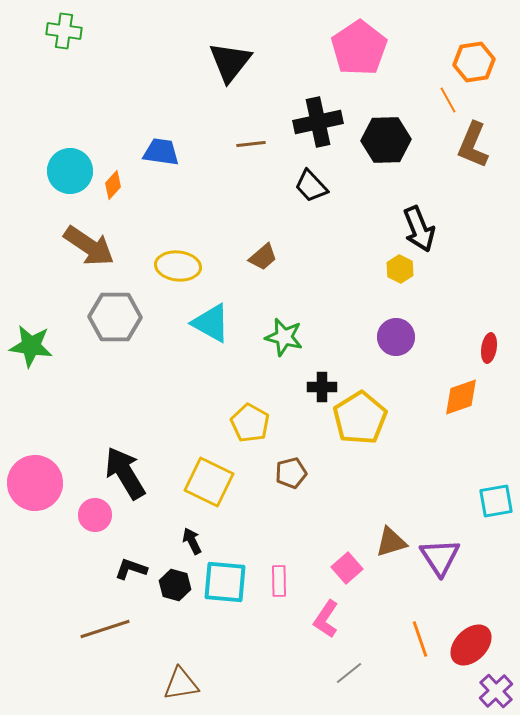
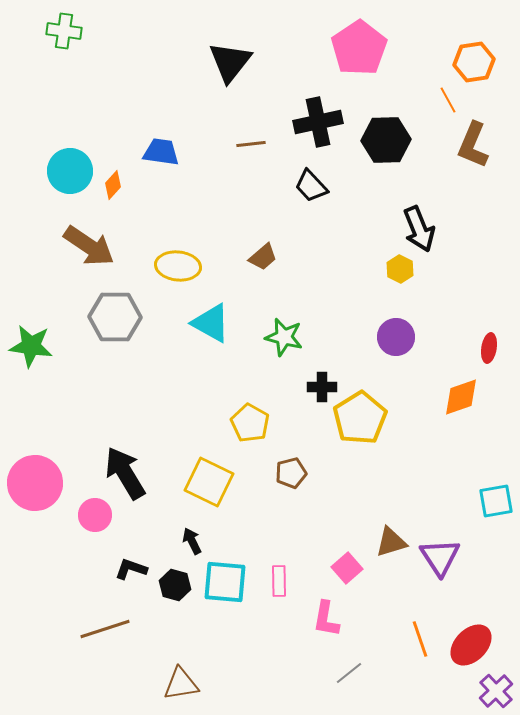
pink L-shape at (326, 619): rotated 24 degrees counterclockwise
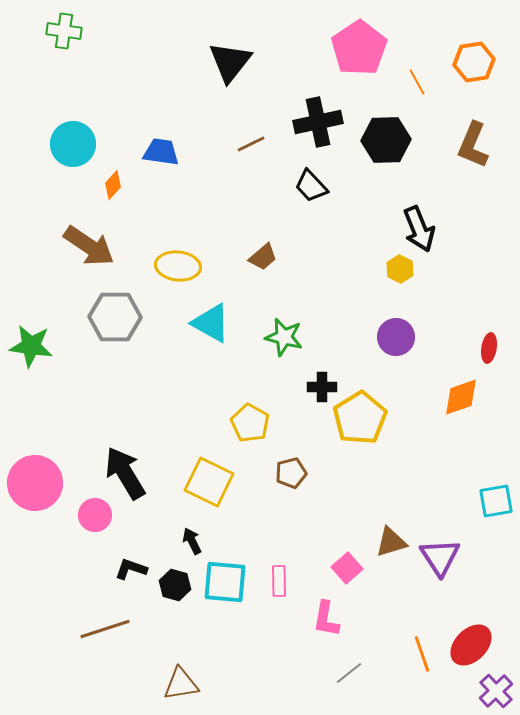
orange line at (448, 100): moved 31 px left, 18 px up
brown line at (251, 144): rotated 20 degrees counterclockwise
cyan circle at (70, 171): moved 3 px right, 27 px up
orange line at (420, 639): moved 2 px right, 15 px down
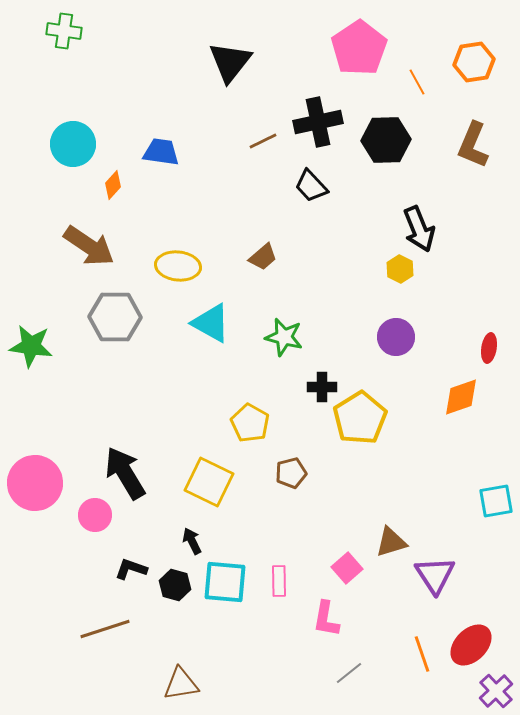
brown line at (251, 144): moved 12 px right, 3 px up
purple triangle at (440, 557): moved 5 px left, 18 px down
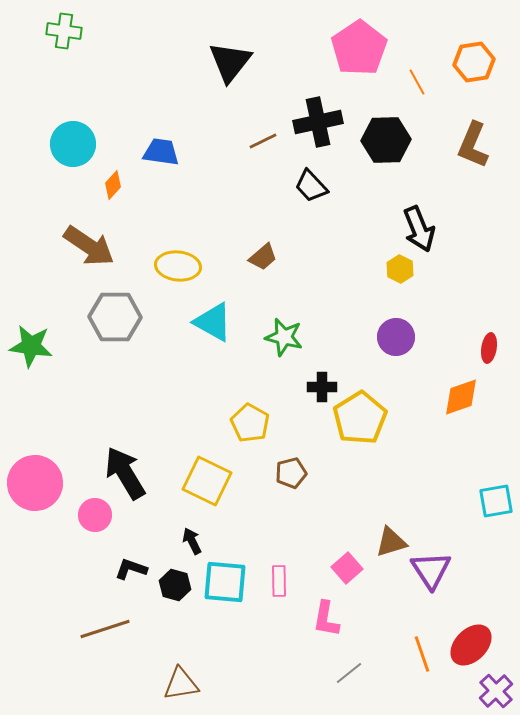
cyan triangle at (211, 323): moved 2 px right, 1 px up
yellow square at (209, 482): moved 2 px left, 1 px up
purple triangle at (435, 575): moved 4 px left, 5 px up
